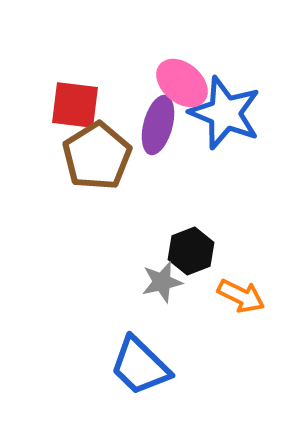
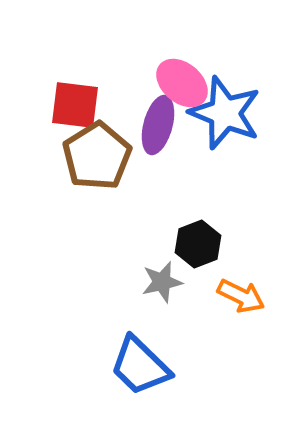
black hexagon: moved 7 px right, 7 px up
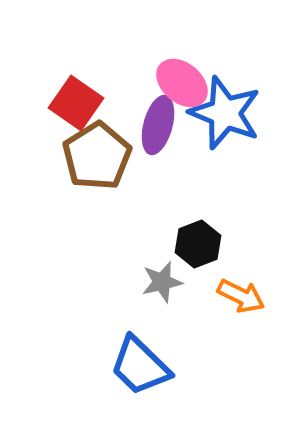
red square: moved 1 px right, 2 px up; rotated 28 degrees clockwise
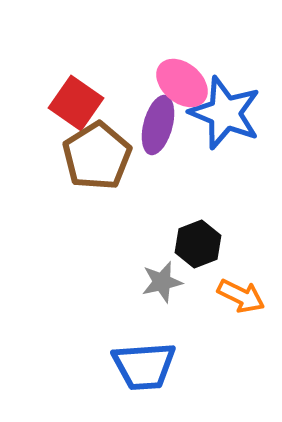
blue trapezoid: moved 4 px right; rotated 48 degrees counterclockwise
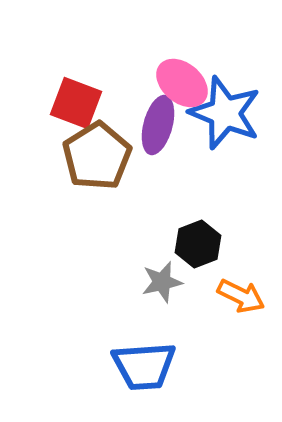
red square: rotated 14 degrees counterclockwise
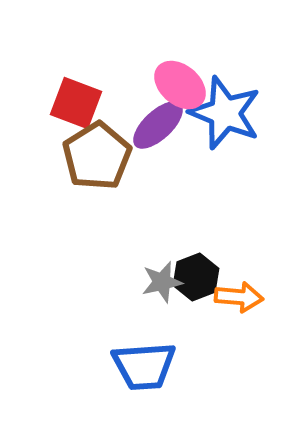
pink ellipse: moved 2 px left, 2 px down
purple ellipse: rotated 32 degrees clockwise
black hexagon: moved 2 px left, 33 px down
orange arrow: moved 2 px left, 1 px down; rotated 21 degrees counterclockwise
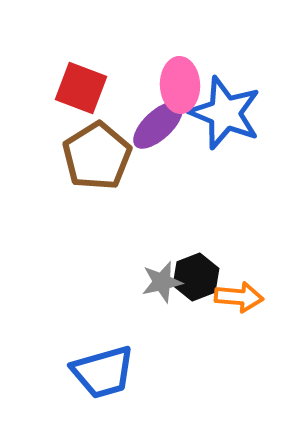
pink ellipse: rotated 48 degrees clockwise
red square: moved 5 px right, 15 px up
blue trapezoid: moved 41 px left, 6 px down; rotated 12 degrees counterclockwise
